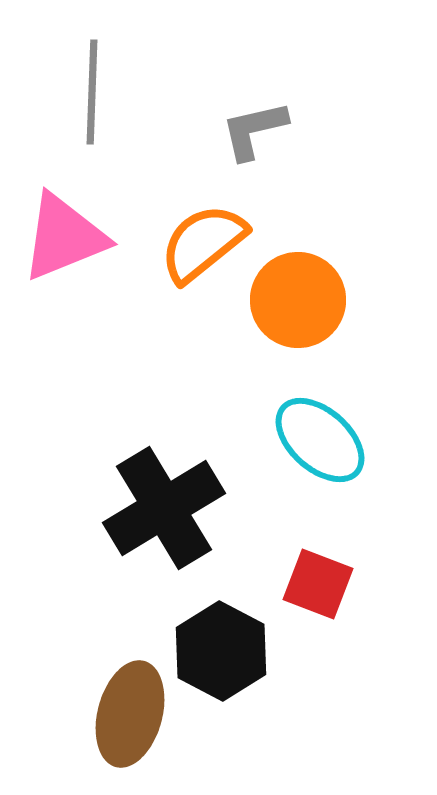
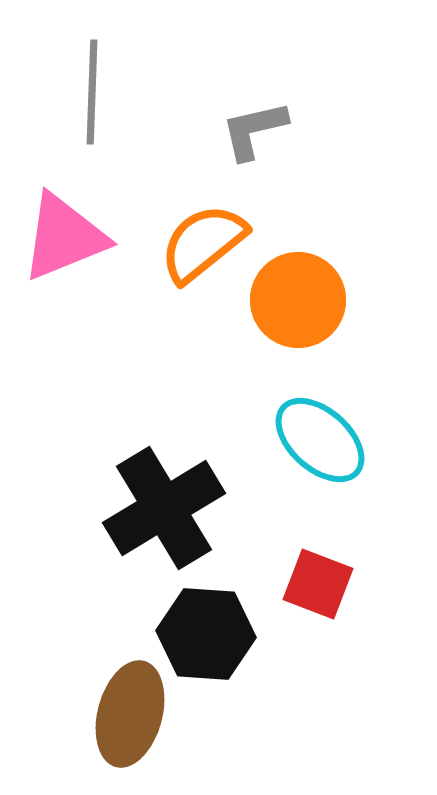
black hexagon: moved 15 px left, 17 px up; rotated 24 degrees counterclockwise
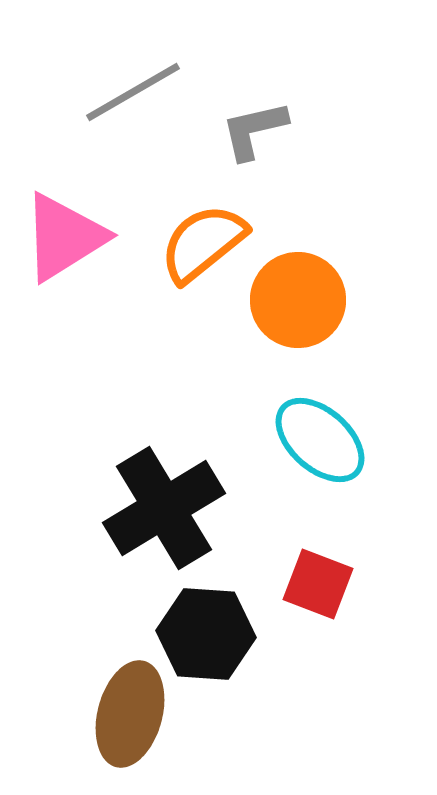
gray line: moved 41 px right; rotated 58 degrees clockwise
pink triangle: rotated 10 degrees counterclockwise
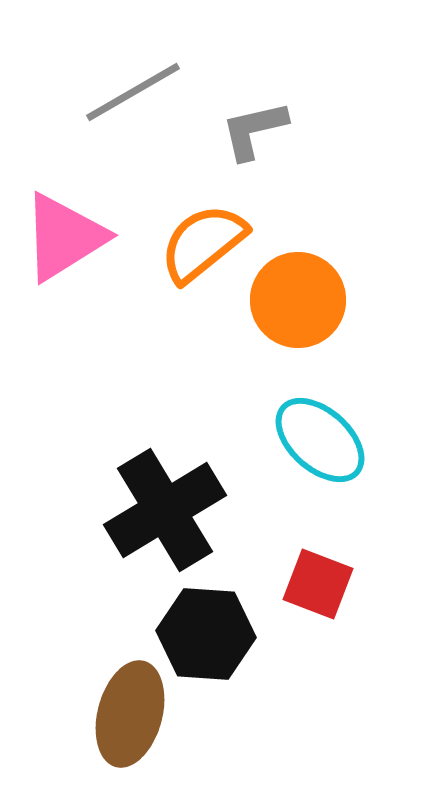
black cross: moved 1 px right, 2 px down
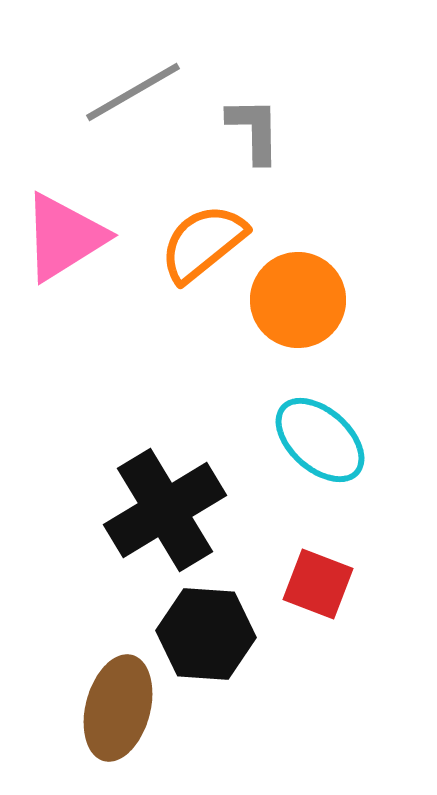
gray L-shape: rotated 102 degrees clockwise
brown ellipse: moved 12 px left, 6 px up
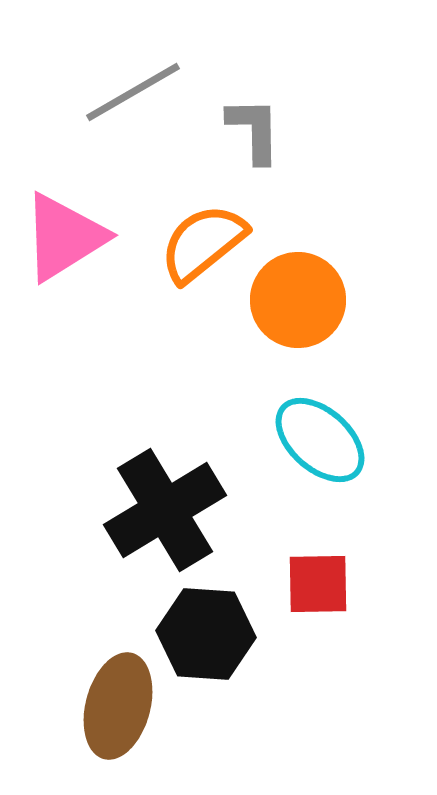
red square: rotated 22 degrees counterclockwise
brown ellipse: moved 2 px up
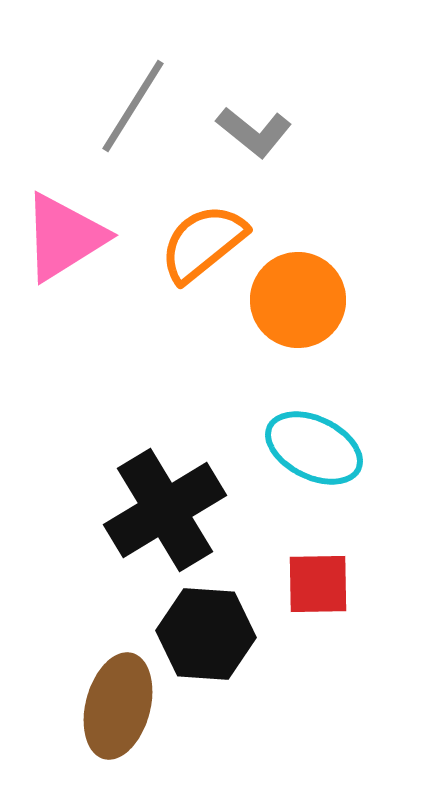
gray line: moved 14 px down; rotated 28 degrees counterclockwise
gray L-shape: moved 2 px down; rotated 130 degrees clockwise
cyan ellipse: moved 6 px left, 8 px down; rotated 16 degrees counterclockwise
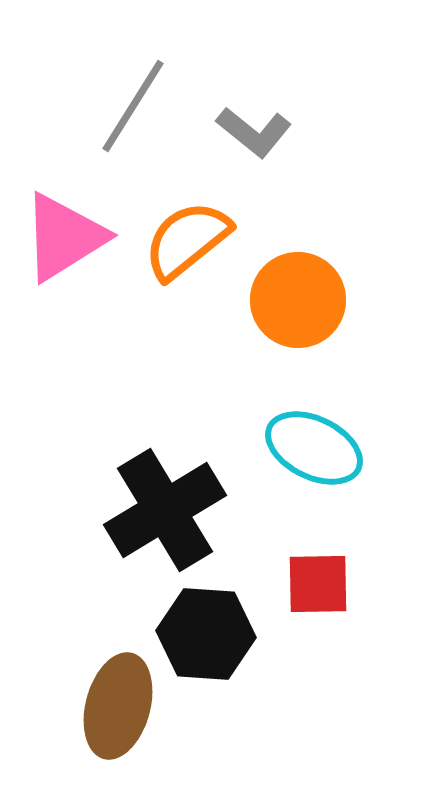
orange semicircle: moved 16 px left, 3 px up
